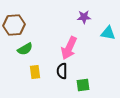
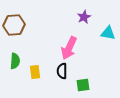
purple star: rotated 24 degrees counterclockwise
green semicircle: moved 10 px left, 12 px down; rotated 56 degrees counterclockwise
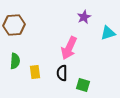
cyan triangle: rotated 28 degrees counterclockwise
black semicircle: moved 2 px down
green square: rotated 24 degrees clockwise
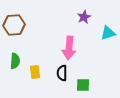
pink arrow: rotated 20 degrees counterclockwise
green square: rotated 16 degrees counterclockwise
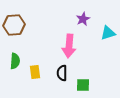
purple star: moved 1 px left, 2 px down
pink arrow: moved 2 px up
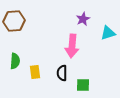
brown hexagon: moved 4 px up
pink arrow: moved 3 px right
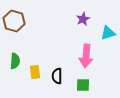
brown hexagon: rotated 20 degrees clockwise
pink arrow: moved 14 px right, 10 px down
black semicircle: moved 5 px left, 3 px down
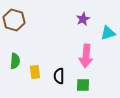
brown hexagon: moved 1 px up
black semicircle: moved 2 px right
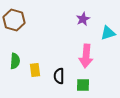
yellow rectangle: moved 2 px up
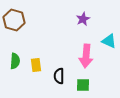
cyan triangle: moved 1 px right, 8 px down; rotated 42 degrees clockwise
yellow rectangle: moved 1 px right, 5 px up
